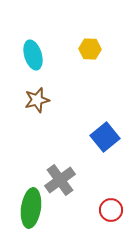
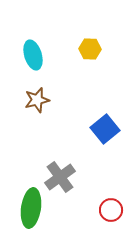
blue square: moved 8 px up
gray cross: moved 3 px up
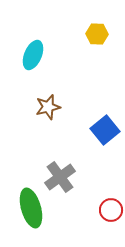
yellow hexagon: moved 7 px right, 15 px up
cyan ellipse: rotated 40 degrees clockwise
brown star: moved 11 px right, 7 px down
blue square: moved 1 px down
green ellipse: rotated 24 degrees counterclockwise
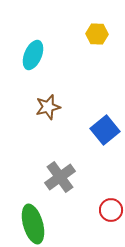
green ellipse: moved 2 px right, 16 px down
